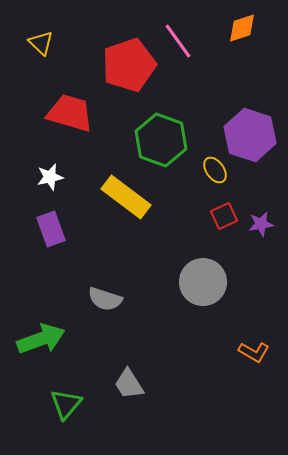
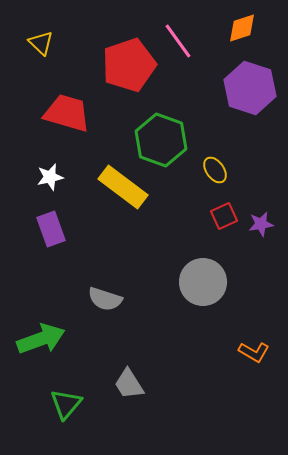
red trapezoid: moved 3 px left
purple hexagon: moved 47 px up
yellow rectangle: moved 3 px left, 10 px up
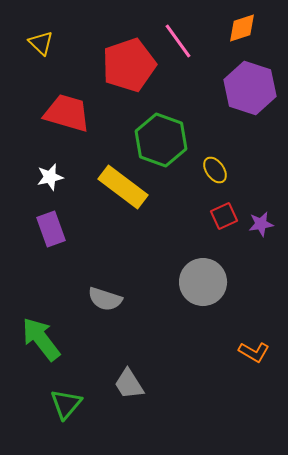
green arrow: rotated 108 degrees counterclockwise
